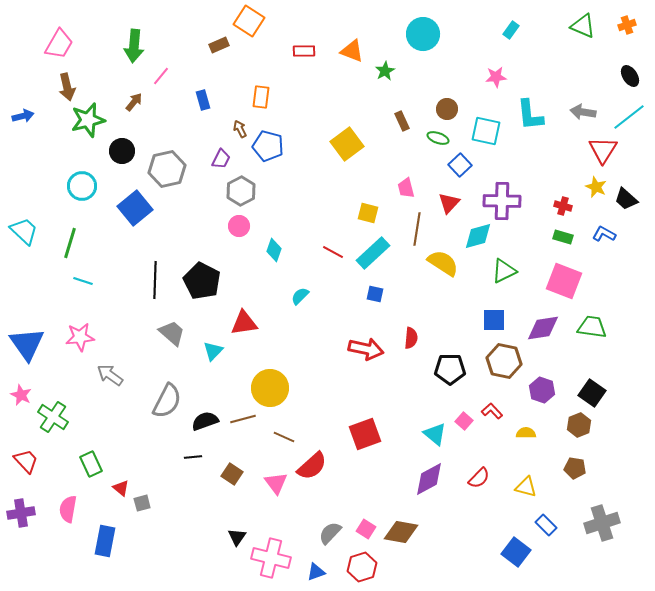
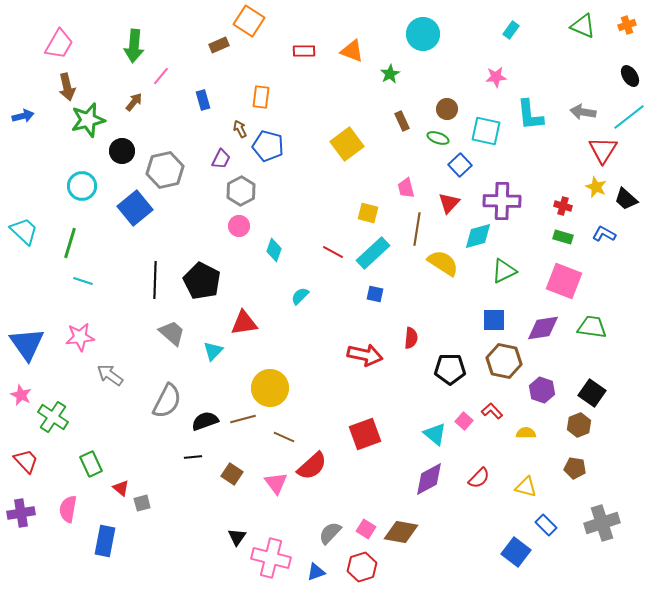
green star at (385, 71): moved 5 px right, 3 px down
gray hexagon at (167, 169): moved 2 px left, 1 px down
red arrow at (366, 349): moved 1 px left, 6 px down
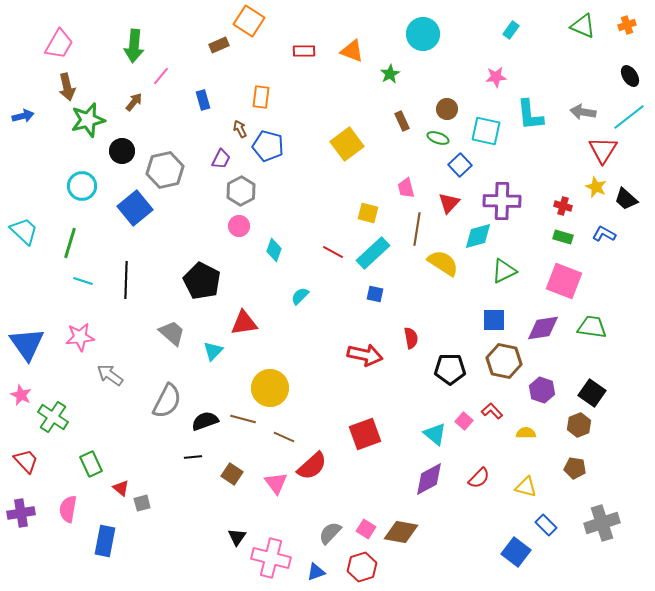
black line at (155, 280): moved 29 px left
red semicircle at (411, 338): rotated 15 degrees counterclockwise
brown line at (243, 419): rotated 30 degrees clockwise
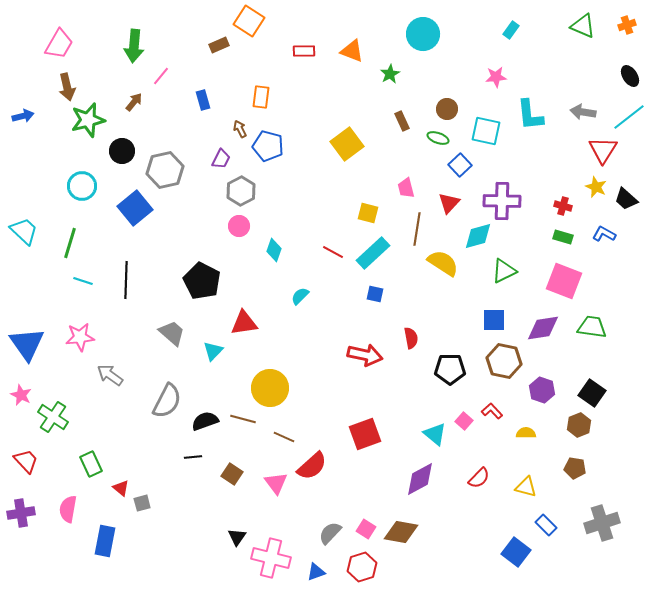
purple diamond at (429, 479): moved 9 px left
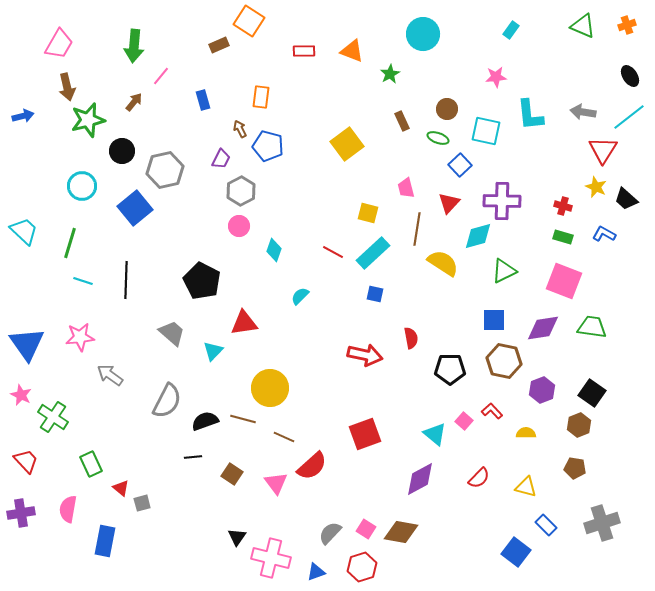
purple hexagon at (542, 390): rotated 20 degrees clockwise
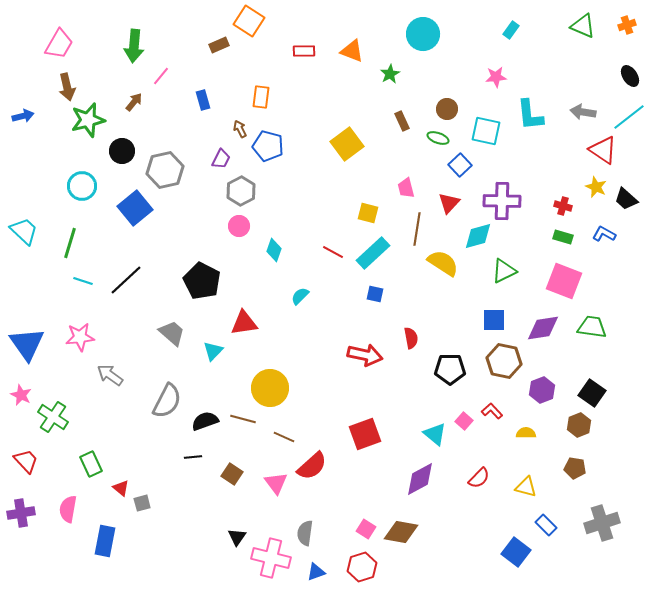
red triangle at (603, 150): rotated 28 degrees counterclockwise
black line at (126, 280): rotated 45 degrees clockwise
gray semicircle at (330, 533): moved 25 px left; rotated 35 degrees counterclockwise
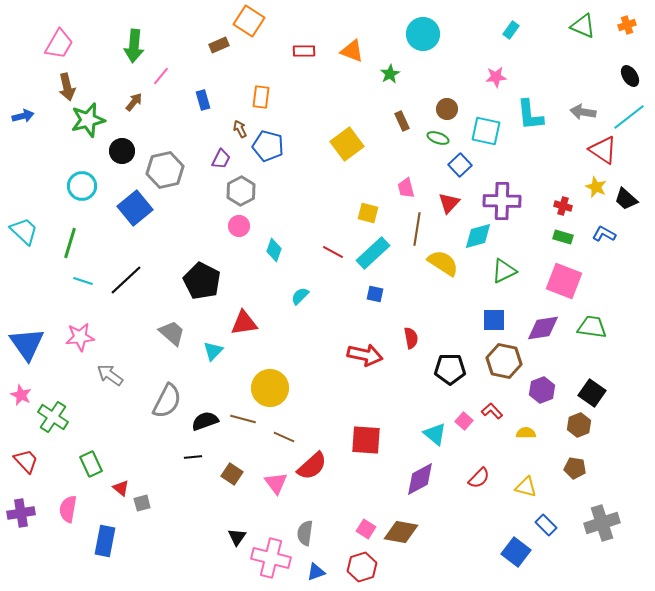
red square at (365, 434): moved 1 px right, 6 px down; rotated 24 degrees clockwise
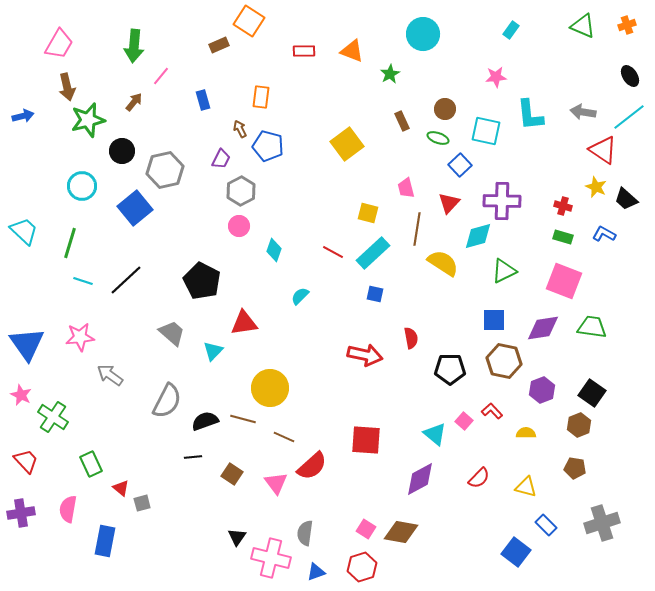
brown circle at (447, 109): moved 2 px left
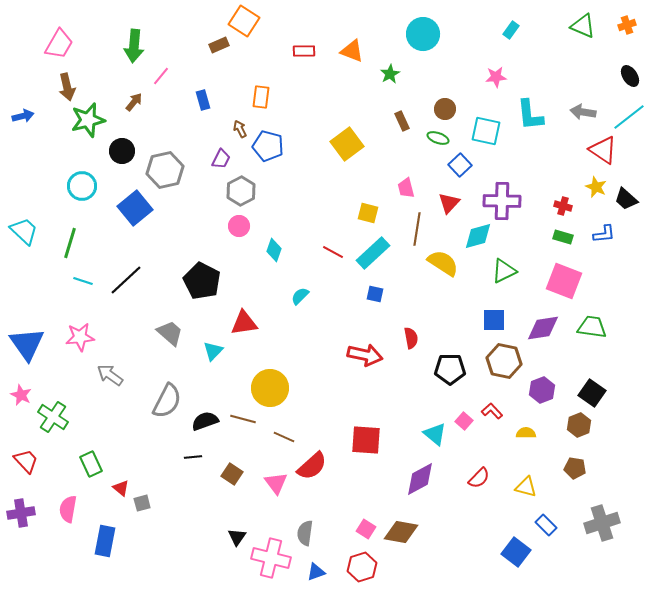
orange square at (249, 21): moved 5 px left
blue L-shape at (604, 234): rotated 145 degrees clockwise
gray trapezoid at (172, 333): moved 2 px left
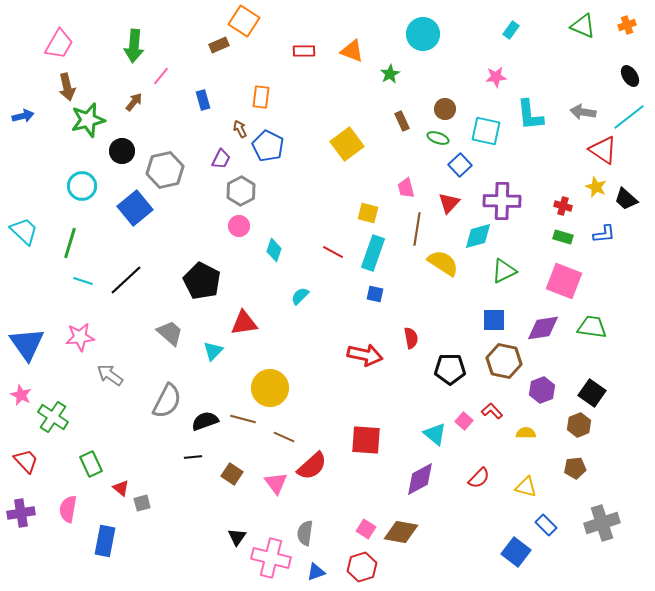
blue pentagon at (268, 146): rotated 12 degrees clockwise
cyan rectangle at (373, 253): rotated 28 degrees counterclockwise
brown pentagon at (575, 468): rotated 15 degrees counterclockwise
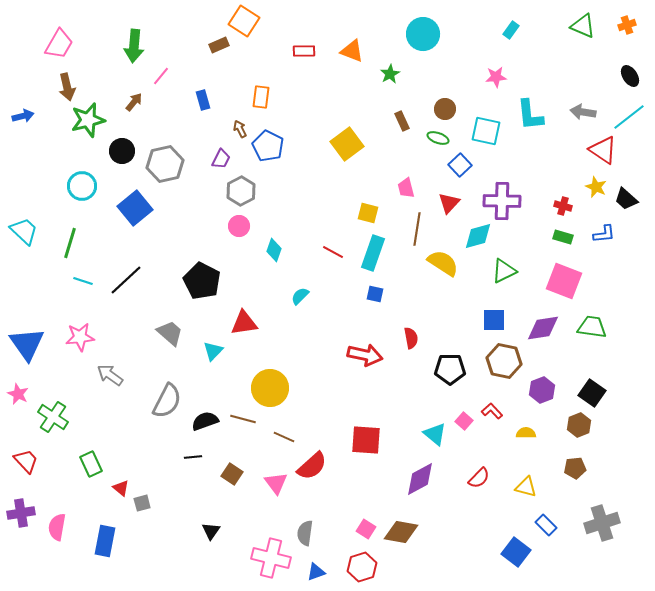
gray hexagon at (165, 170): moved 6 px up
pink star at (21, 395): moved 3 px left, 1 px up
pink semicircle at (68, 509): moved 11 px left, 18 px down
black triangle at (237, 537): moved 26 px left, 6 px up
